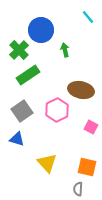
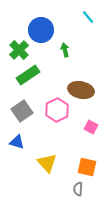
blue triangle: moved 3 px down
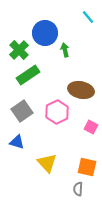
blue circle: moved 4 px right, 3 px down
pink hexagon: moved 2 px down
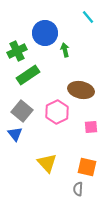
green cross: moved 2 px left, 1 px down; rotated 18 degrees clockwise
gray square: rotated 15 degrees counterclockwise
pink square: rotated 32 degrees counterclockwise
blue triangle: moved 2 px left, 8 px up; rotated 35 degrees clockwise
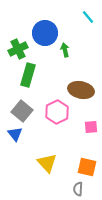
green cross: moved 1 px right, 2 px up
green rectangle: rotated 40 degrees counterclockwise
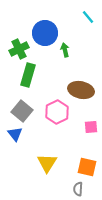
green cross: moved 1 px right
yellow triangle: rotated 15 degrees clockwise
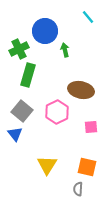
blue circle: moved 2 px up
yellow triangle: moved 2 px down
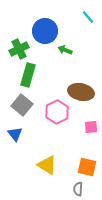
green arrow: rotated 56 degrees counterclockwise
brown ellipse: moved 2 px down
gray square: moved 6 px up
yellow triangle: rotated 30 degrees counterclockwise
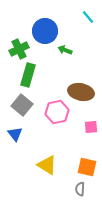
pink hexagon: rotated 15 degrees clockwise
gray semicircle: moved 2 px right
